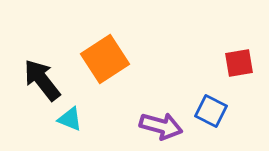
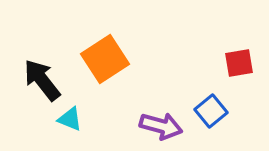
blue square: rotated 24 degrees clockwise
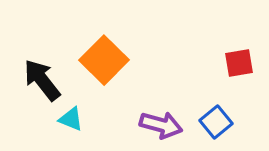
orange square: moved 1 px left, 1 px down; rotated 12 degrees counterclockwise
blue square: moved 5 px right, 11 px down
cyan triangle: moved 1 px right
purple arrow: moved 1 px up
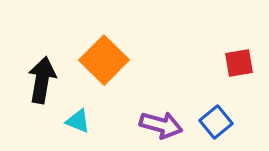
black arrow: rotated 48 degrees clockwise
cyan triangle: moved 7 px right, 2 px down
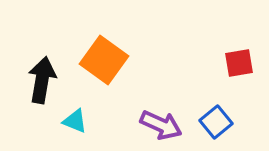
orange square: rotated 9 degrees counterclockwise
cyan triangle: moved 3 px left
purple arrow: rotated 9 degrees clockwise
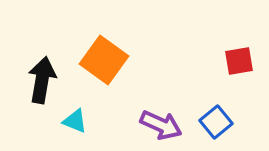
red square: moved 2 px up
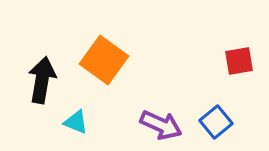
cyan triangle: moved 1 px right, 1 px down
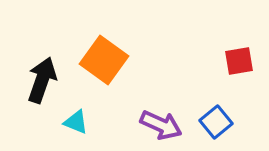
black arrow: rotated 9 degrees clockwise
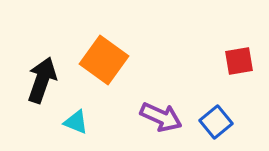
purple arrow: moved 8 px up
